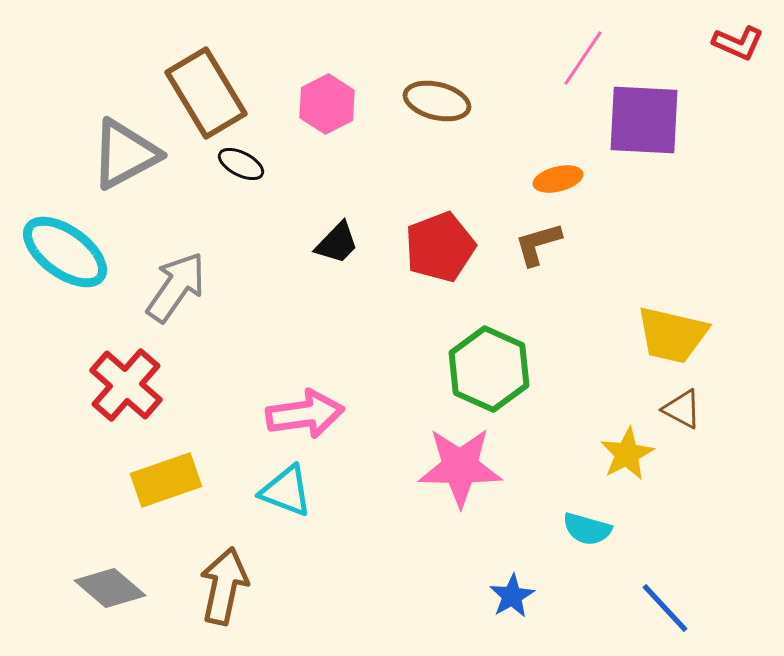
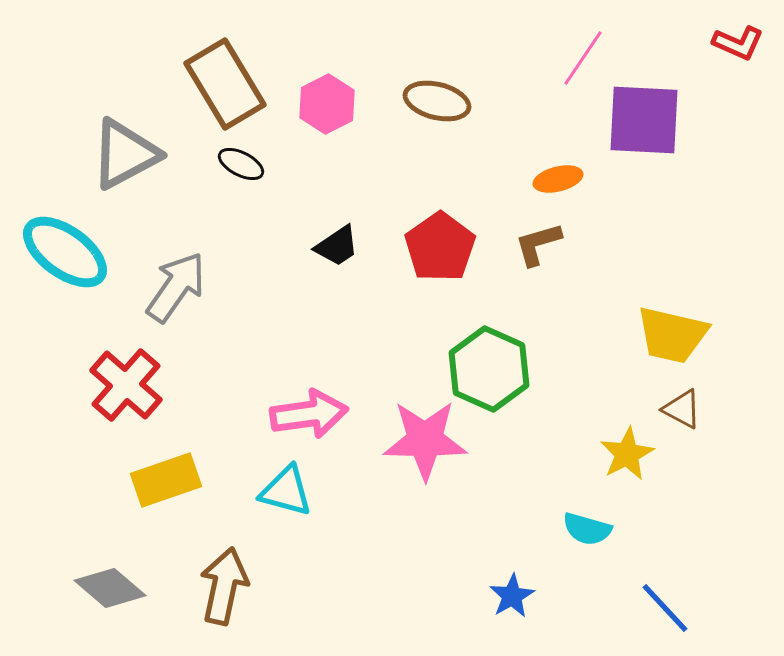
brown rectangle: moved 19 px right, 9 px up
black trapezoid: moved 3 px down; rotated 12 degrees clockwise
red pentagon: rotated 14 degrees counterclockwise
pink arrow: moved 4 px right
pink star: moved 35 px left, 27 px up
cyan triangle: rotated 6 degrees counterclockwise
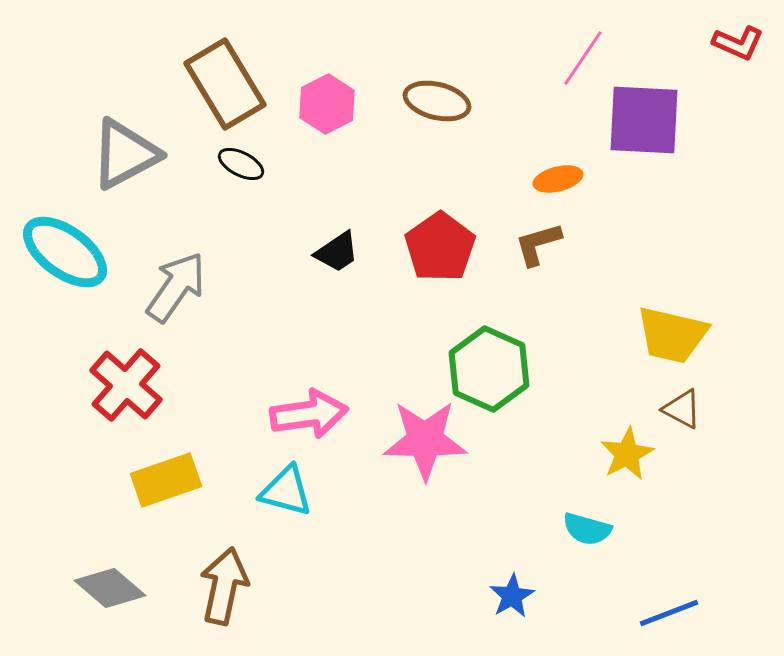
black trapezoid: moved 6 px down
blue line: moved 4 px right, 5 px down; rotated 68 degrees counterclockwise
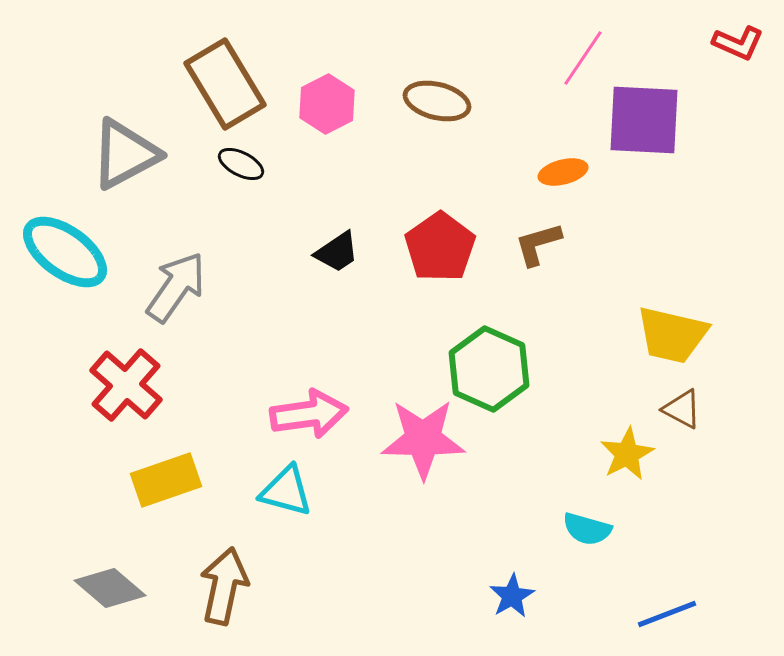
orange ellipse: moved 5 px right, 7 px up
pink star: moved 2 px left, 1 px up
blue line: moved 2 px left, 1 px down
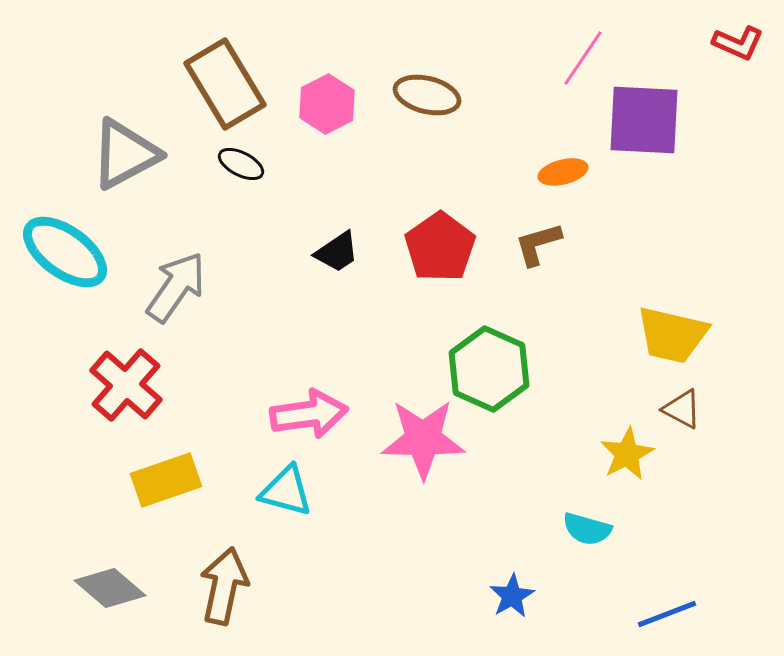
brown ellipse: moved 10 px left, 6 px up
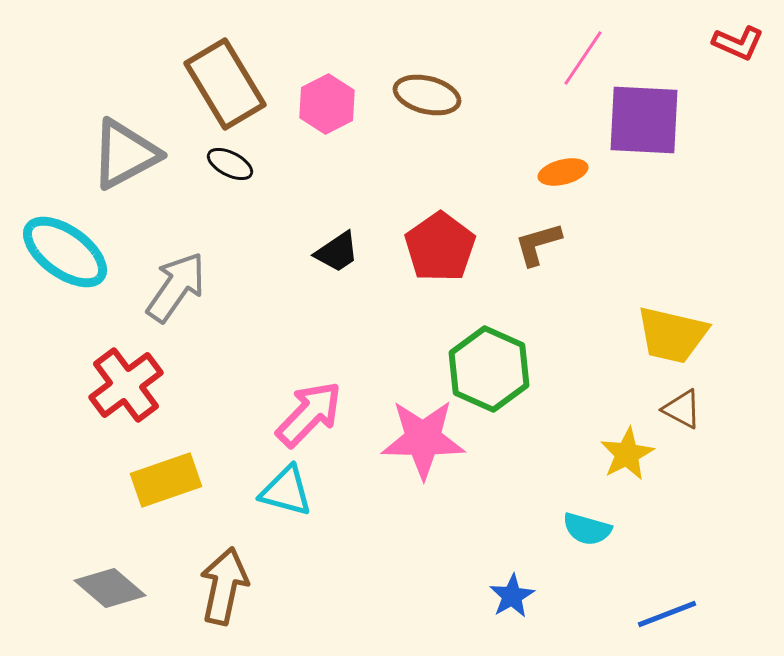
black ellipse: moved 11 px left
red cross: rotated 12 degrees clockwise
pink arrow: rotated 38 degrees counterclockwise
